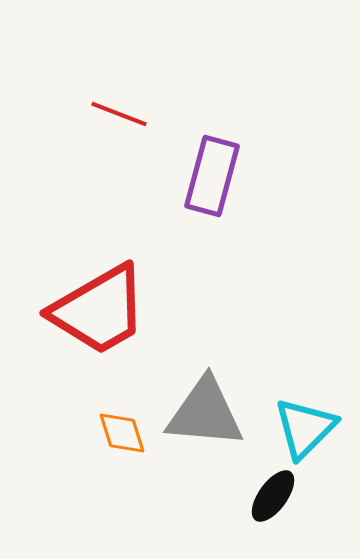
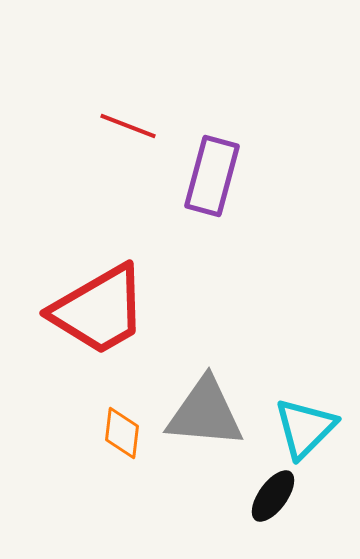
red line: moved 9 px right, 12 px down
orange diamond: rotated 24 degrees clockwise
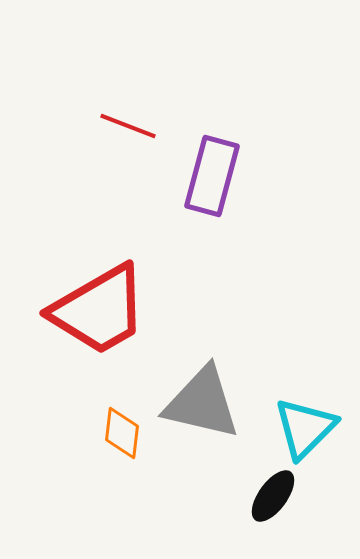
gray triangle: moved 3 px left, 10 px up; rotated 8 degrees clockwise
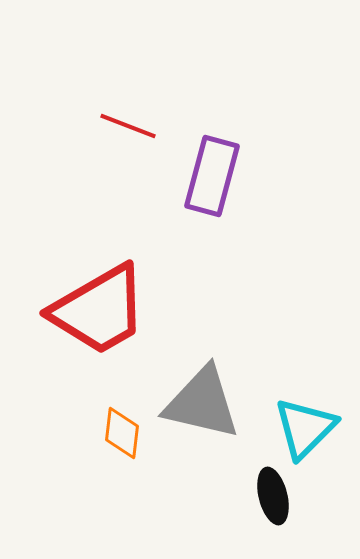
black ellipse: rotated 50 degrees counterclockwise
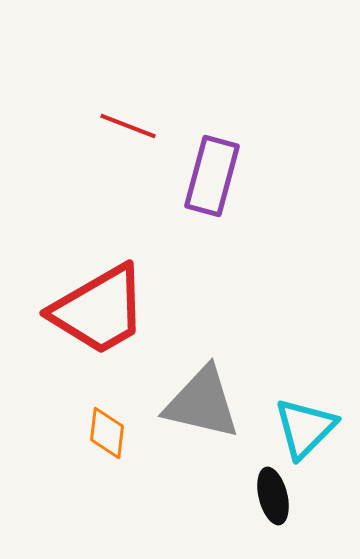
orange diamond: moved 15 px left
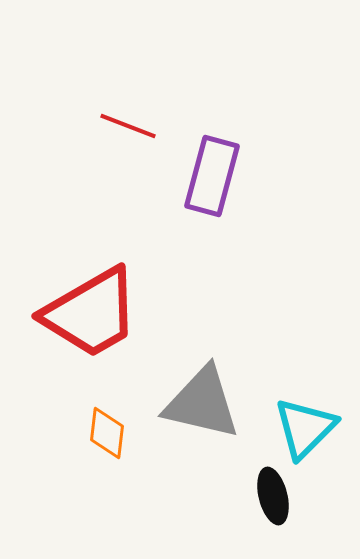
red trapezoid: moved 8 px left, 3 px down
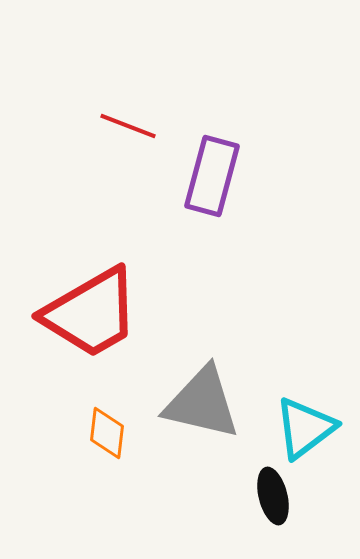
cyan triangle: rotated 8 degrees clockwise
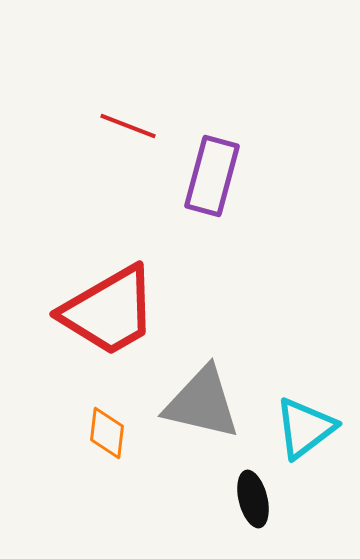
red trapezoid: moved 18 px right, 2 px up
black ellipse: moved 20 px left, 3 px down
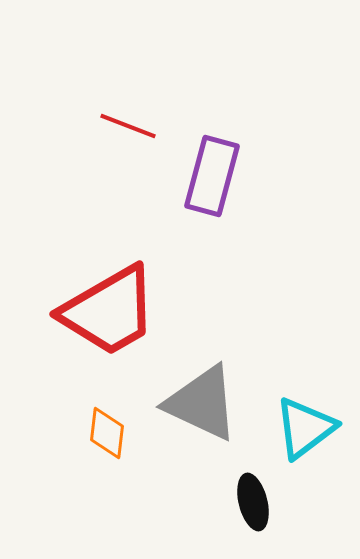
gray triangle: rotated 12 degrees clockwise
black ellipse: moved 3 px down
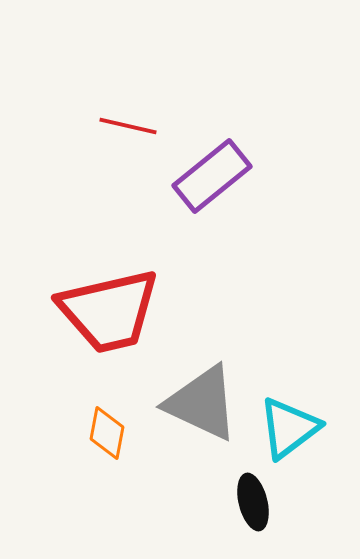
red line: rotated 8 degrees counterclockwise
purple rectangle: rotated 36 degrees clockwise
red trapezoid: rotated 17 degrees clockwise
cyan triangle: moved 16 px left
orange diamond: rotated 4 degrees clockwise
